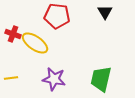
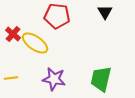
red cross: rotated 21 degrees clockwise
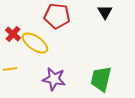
yellow line: moved 1 px left, 9 px up
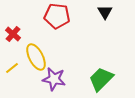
yellow ellipse: moved 1 px right, 14 px down; rotated 28 degrees clockwise
yellow line: moved 2 px right, 1 px up; rotated 32 degrees counterclockwise
green trapezoid: rotated 32 degrees clockwise
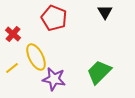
red pentagon: moved 3 px left, 2 px down; rotated 15 degrees clockwise
green trapezoid: moved 2 px left, 7 px up
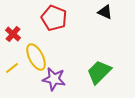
black triangle: rotated 35 degrees counterclockwise
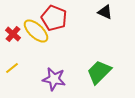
yellow ellipse: moved 26 px up; rotated 20 degrees counterclockwise
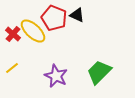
black triangle: moved 28 px left, 3 px down
yellow ellipse: moved 3 px left
purple star: moved 2 px right, 3 px up; rotated 15 degrees clockwise
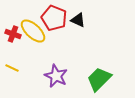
black triangle: moved 1 px right, 5 px down
red cross: rotated 21 degrees counterclockwise
yellow line: rotated 64 degrees clockwise
green trapezoid: moved 7 px down
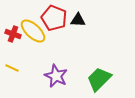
black triangle: rotated 21 degrees counterclockwise
